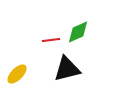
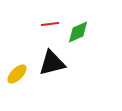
red line: moved 1 px left, 16 px up
black triangle: moved 15 px left, 6 px up
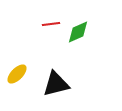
red line: moved 1 px right
black triangle: moved 4 px right, 21 px down
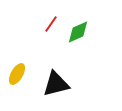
red line: rotated 48 degrees counterclockwise
yellow ellipse: rotated 15 degrees counterclockwise
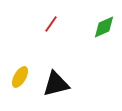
green diamond: moved 26 px right, 5 px up
yellow ellipse: moved 3 px right, 3 px down
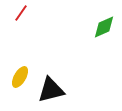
red line: moved 30 px left, 11 px up
black triangle: moved 5 px left, 6 px down
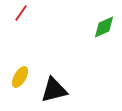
black triangle: moved 3 px right
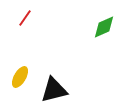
red line: moved 4 px right, 5 px down
